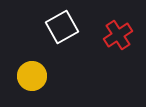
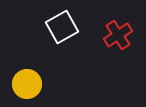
yellow circle: moved 5 px left, 8 px down
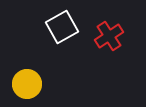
red cross: moved 9 px left, 1 px down
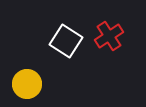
white square: moved 4 px right, 14 px down; rotated 28 degrees counterclockwise
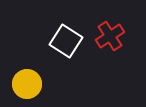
red cross: moved 1 px right
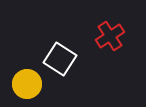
white square: moved 6 px left, 18 px down
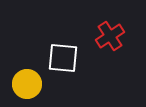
white square: moved 3 px right, 1 px up; rotated 28 degrees counterclockwise
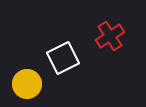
white square: rotated 32 degrees counterclockwise
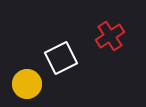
white square: moved 2 px left
